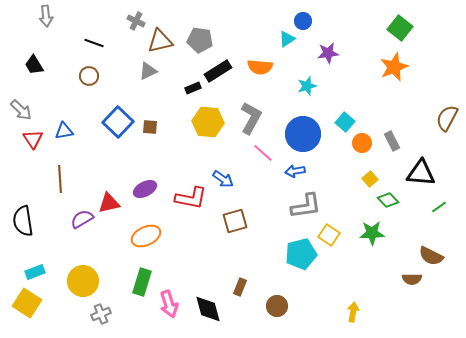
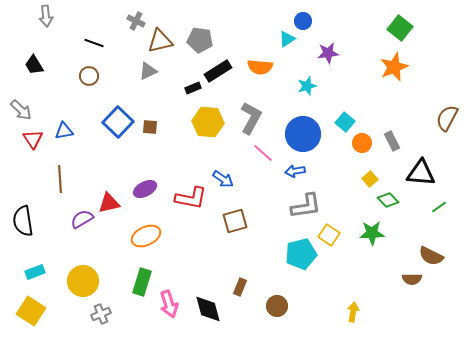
yellow square at (27, 303): moved 4 px right, 8 px down
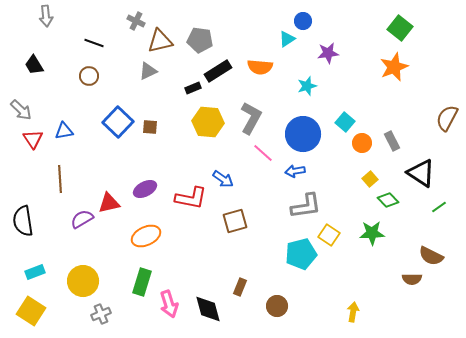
black triangle at (421, 173): rotated 28 degrees clockwise
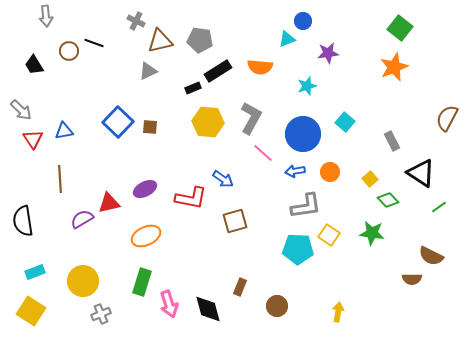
cyan triangle at (287, 39): rotated 12 degrees clockwise
brown circle at (89, 76): moved 20 px left, 25 px up
orange circle at (362, 143): moved 32 px left, 29 px down
green star at (372, 233): rotated 10 degrees clockwise
cyan pentagon at (301, 254): moved 3 px left, 5 px up; rotated 16 degrees clockwise
yellow arrow at (353, 312): moved 15 px left
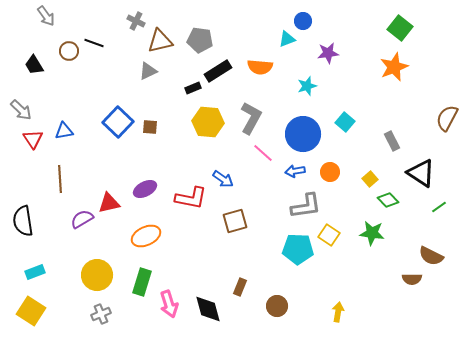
gray arrow at (46, 16): rotated 30 degrees counterclockwise
yellow circle at (83, 281): moved 14 px right, 6 px up
